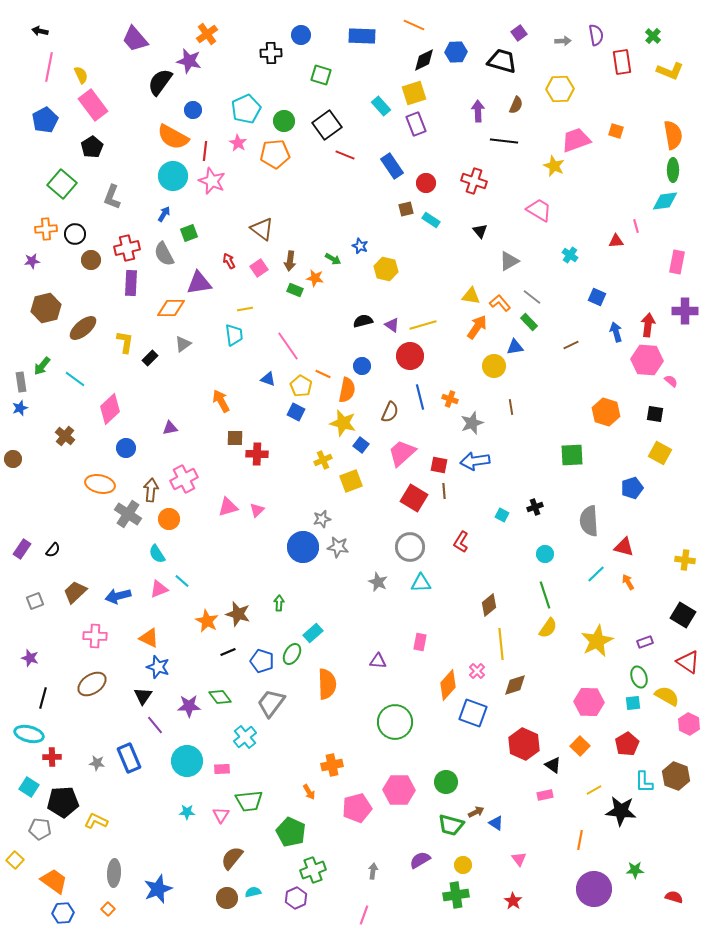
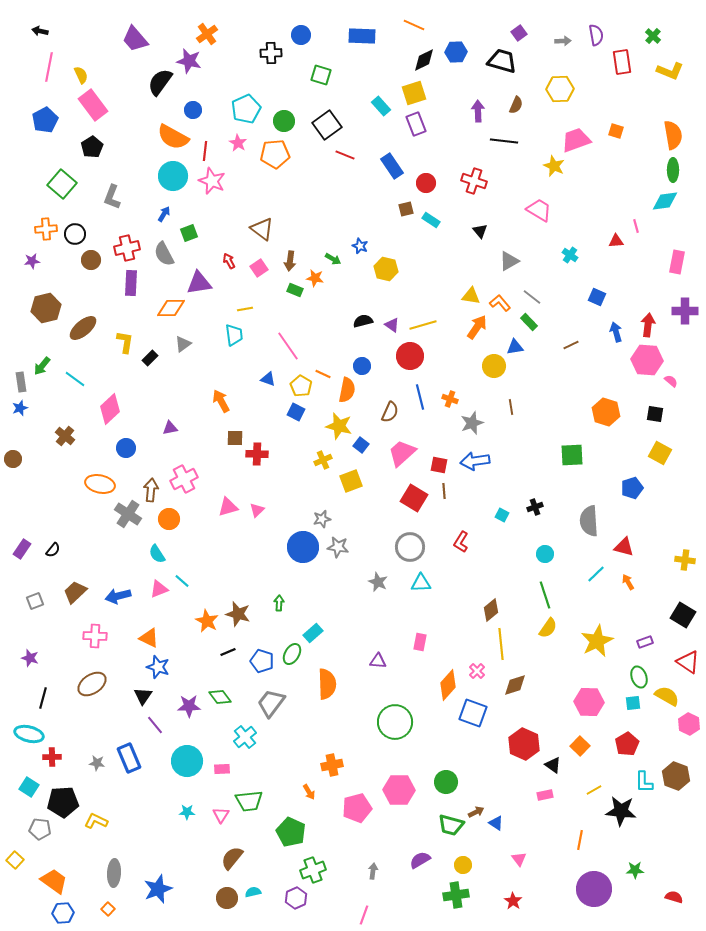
yellow star at (343, 423): moved 4 px left, 3 px down
brown diamond at (489, 605): moved 2 px right, 5 px down
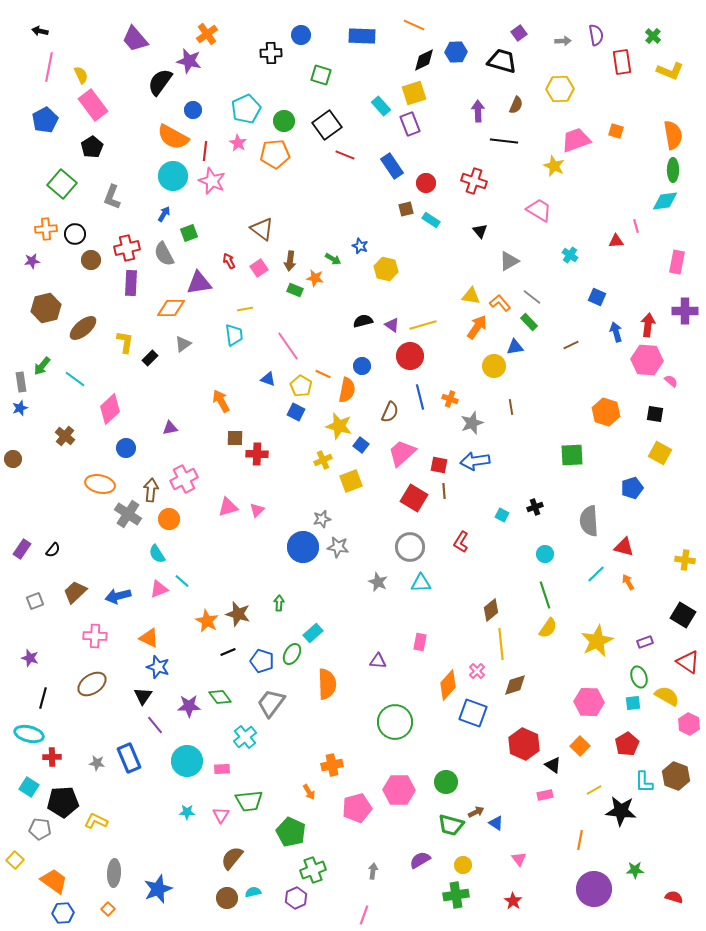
purple rectangle at (416, 124): moved 6 px left
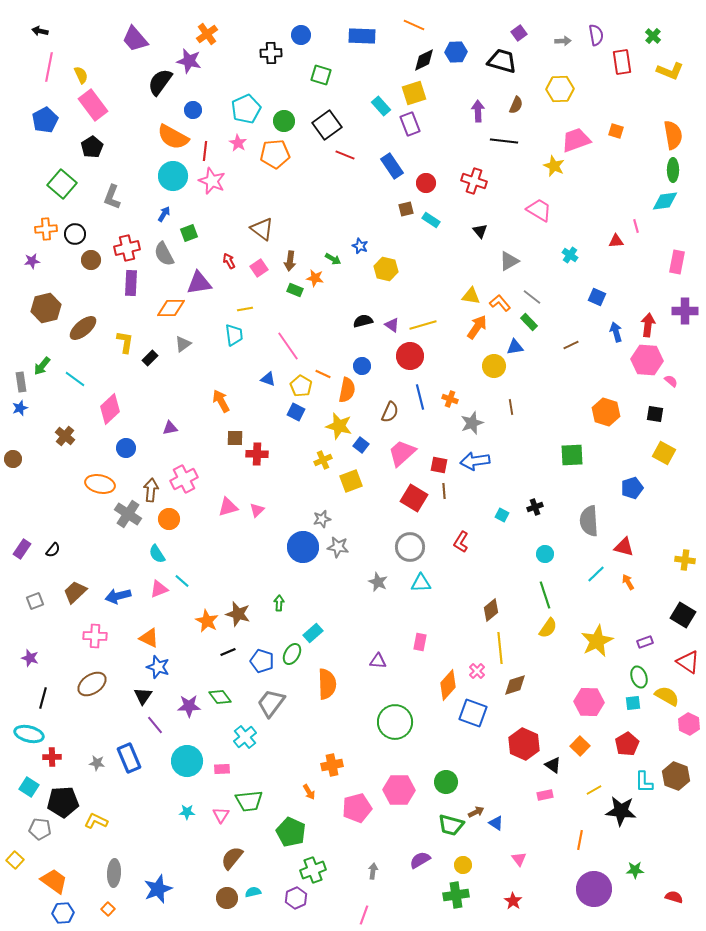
yellow square at (660, 453): moved 4 px right
yellow line at (501, 644): moved 1 px left, 4 px down
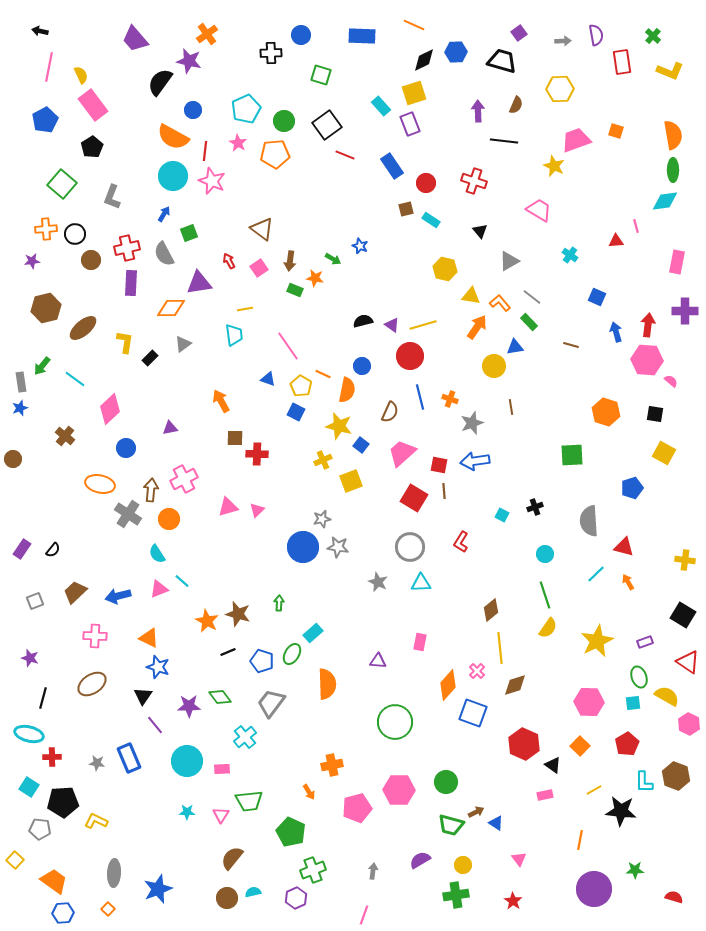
yellow hexagon at (386, 269): moved 59 px right
brown line at (571, 345): rotated 42 degrees clockwise
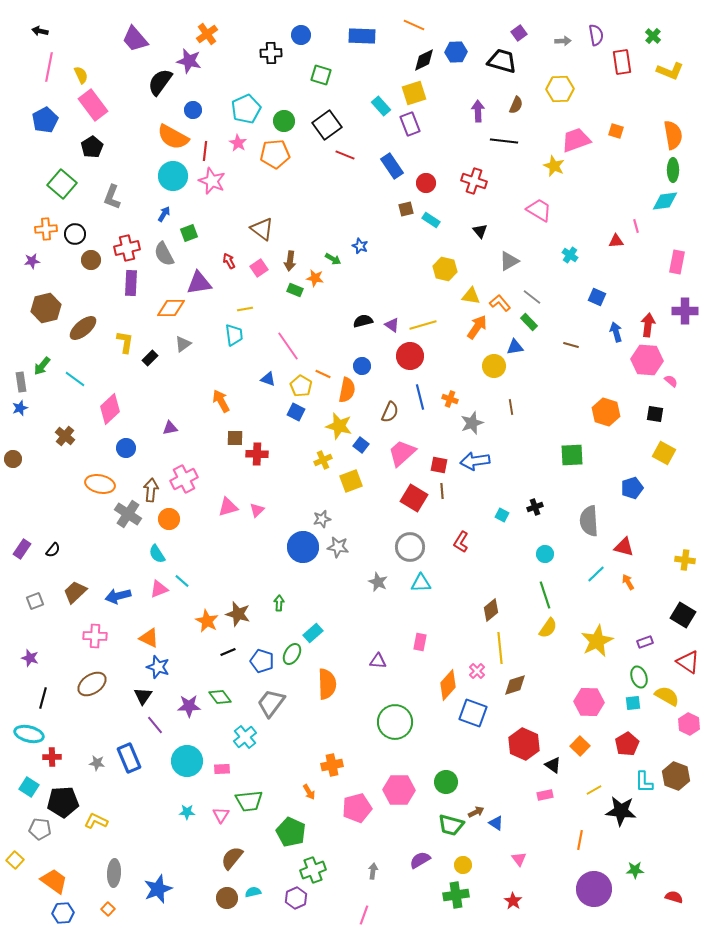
brown line at (444, 491): moved 2 px left
